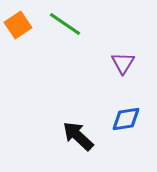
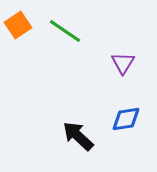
green line: moved 7 px down
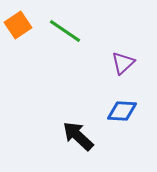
purple triangle: rotated 15 degrees clockwise
blue diamond: moved 4 px left, 8 px up; rotated 12 degrees clockwise
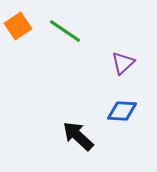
orange square: moved 1 px down
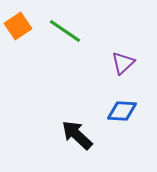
black arrow: moved 1 px left, 1 px up
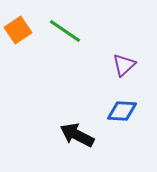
orange square: moved 4 px down
purple triangle: moved 1 px right, 2 px down
black arrow: rotated 16 degrees counterclockwise
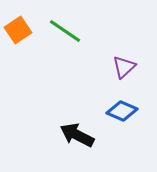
purple triangle: moved 2 px down
blue diamond: rotated 20 degrees clockwise
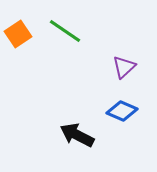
orange square: moved 4 px down
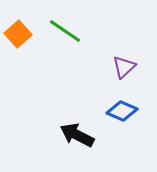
orange square: rotated 8 degrees counterclockwise
